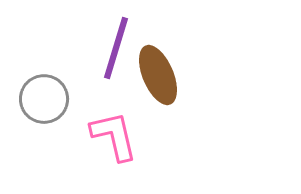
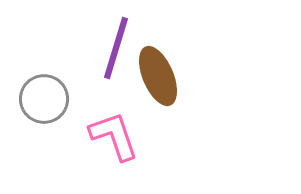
brown ellipse: moved 1 px down
pink L-shape: rotated 6 degrees counterclockwise
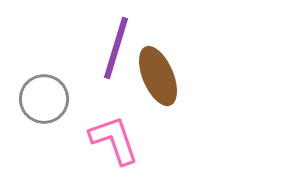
pink L-shape: moved 4 px down
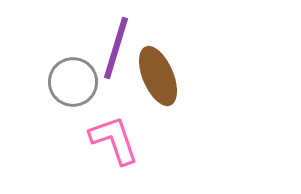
gray circle: moved 29 px right, 17 px up
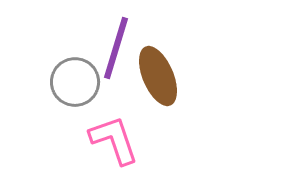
gray circle: moved 2 px right
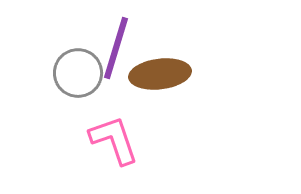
brown ellipse: moved 2 px right, 2 px up; rotated 74 degrees counterclockwise
gray circle: moved 3 px right, 9 px up
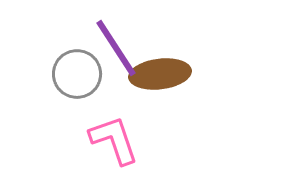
purple line: rotated 50 degrees counterclockwise
gray circle: moved 1 px left, 1 px down
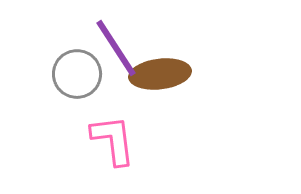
pink L-shape: moved 1 px left; rotated 12 degrees clockwise
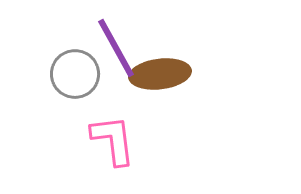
purple line: rotated 4 degrees clockwise
gray circle: moved 2 px left
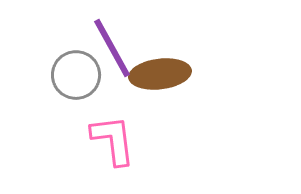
purple line: moved 4 px left
gray circle: moved 1 px right, 1 px down
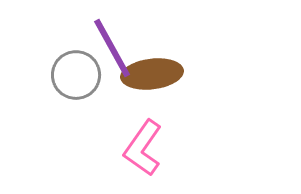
brown ellipse: moved 8 px left
pink L-shape: moved 30 px right, 8 px down; rotated 138 degrees counterclockwise
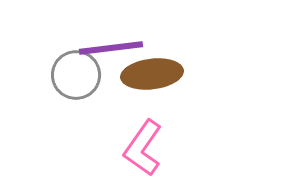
purple line: moved 1 px left; rotated 68 degrees counterclockwise
